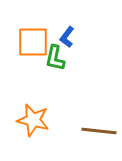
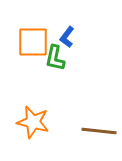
orange star: moved 2 px down
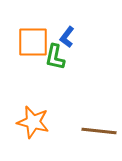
green L-shape: moved 1 px up
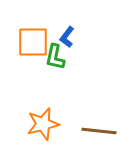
orange star: moved 10 px right, 2 px down; rotated 28 degrees counterclockwise
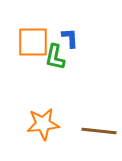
blue L-shape: moved 3 px right, 1 px down; rotated 140 degrees clockwise
orange star: rotated 8 degrees clockwise
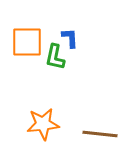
orange square: moved 6 px left
brown line: moved 1 px right, 3 px down
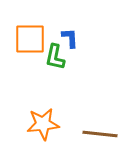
orange square: moved 3 px right, 3 px up
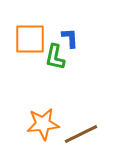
brown line: moved 19 px left; rotated 32 degrees counterclockwise
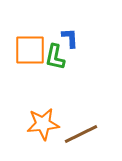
orange square: moved 11 px down
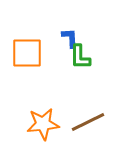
orange square: moved 3 px left, 3 px down
green L-shape: moved 25 px right; rotated 12 degrees counterclockwise
brown line: moved 7 px right, 12 px up
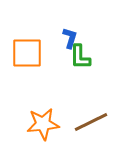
blue L-shape: rotated 20 degrees clockwise
brown line: moved 3 px right
